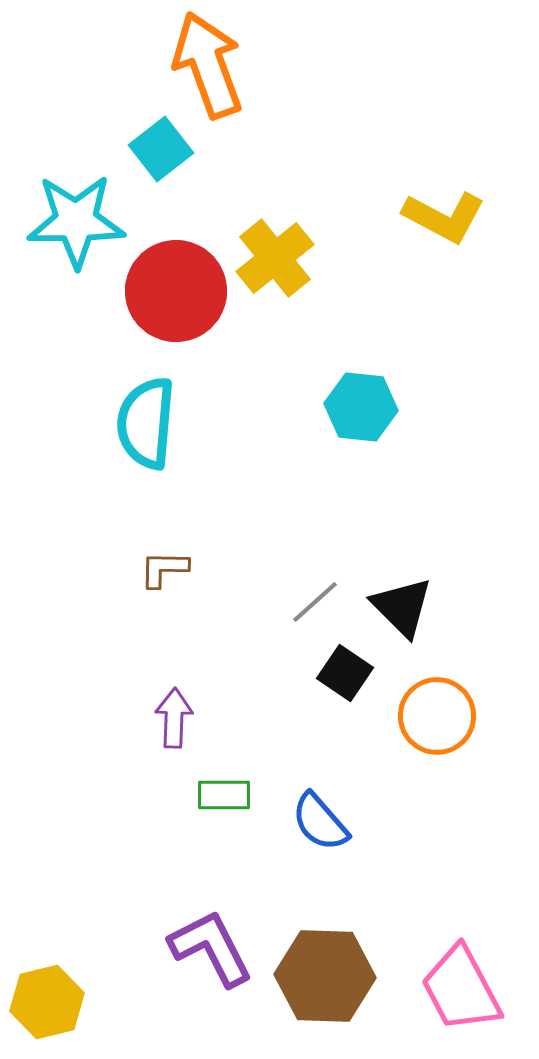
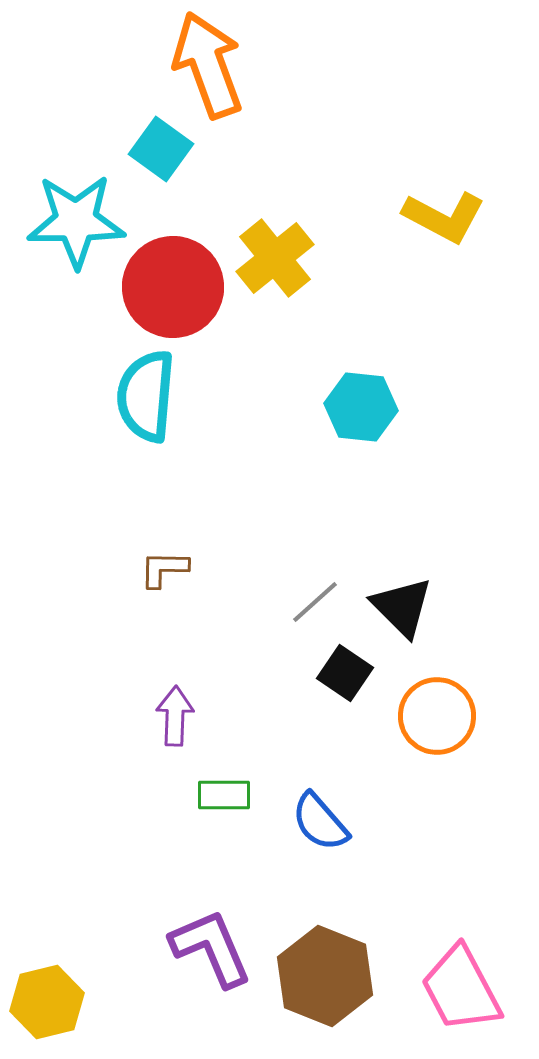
cyan square: rotated 16 degrees counterclockwise
red circle: moved 3 px left, 4 px up
cyan semicircle: moved 27 px up
purple arrow: moved 1 px right, 2 px up
purple L-shape: rotated 4 degrees clockwise
brown hexagon: rotated 20 degrees clockwise
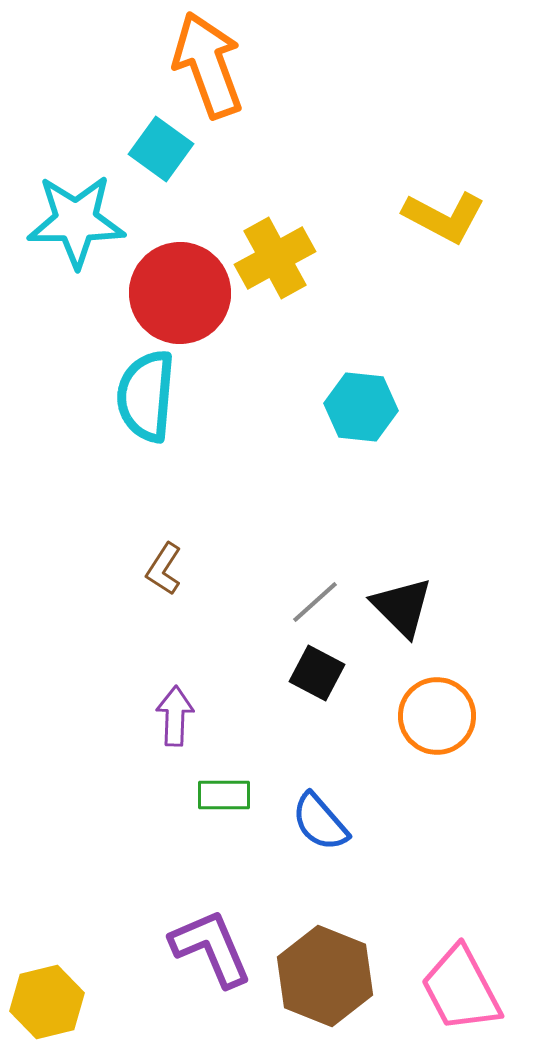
yellow cross: rotated 10 degrees clockwise
red circle: moved 7 px right, 6 px down
brown L-shape: rotated 58 degrees counterclockwise
black square: moved 28 px left; rotated 6 degrees counterclockwise
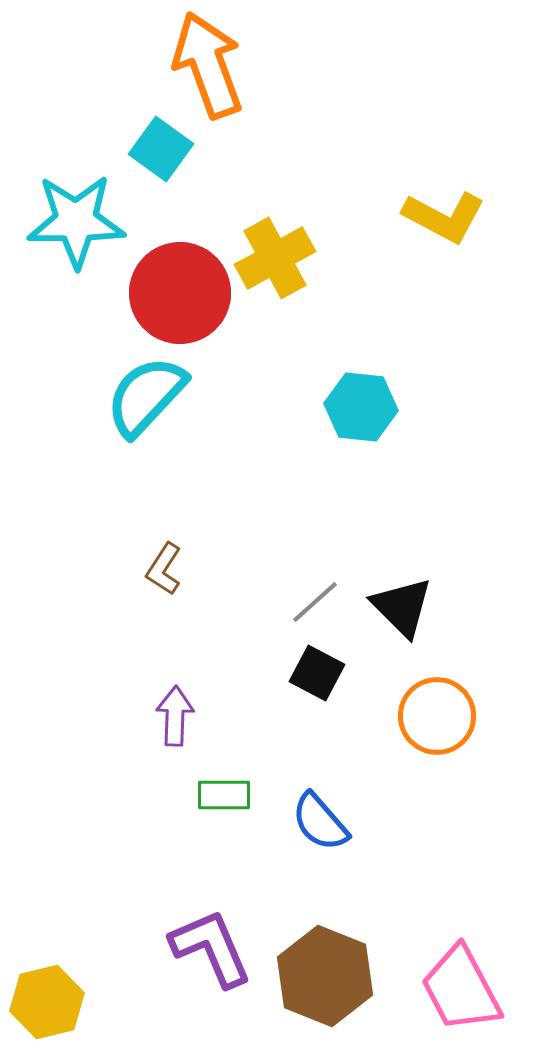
cyan semicircle: rotated 38 degrees clockwise
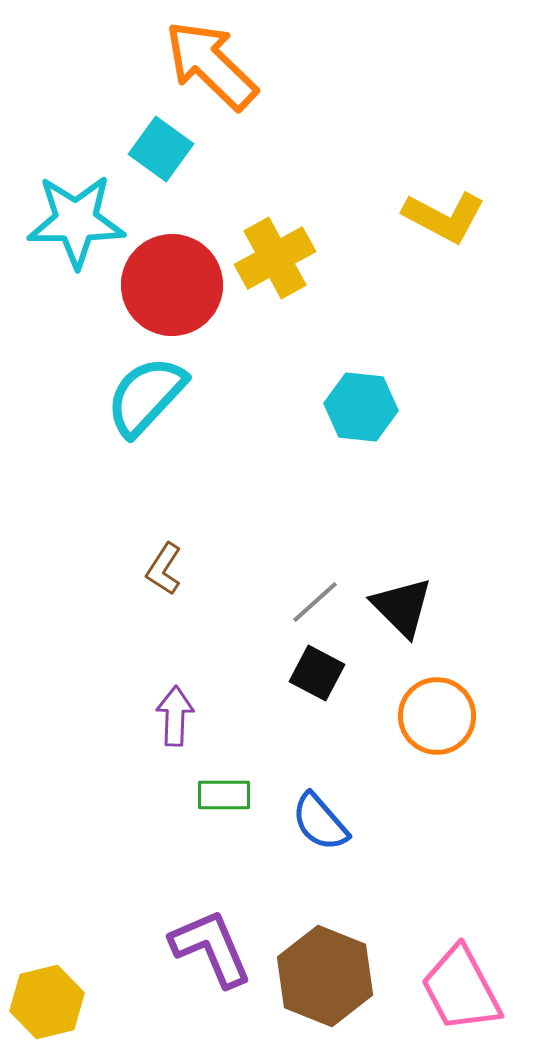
orange arrow: moved 3 px right; rotated 26 degrees counterclockwise
red circle: moved 8 px left, 8 px up
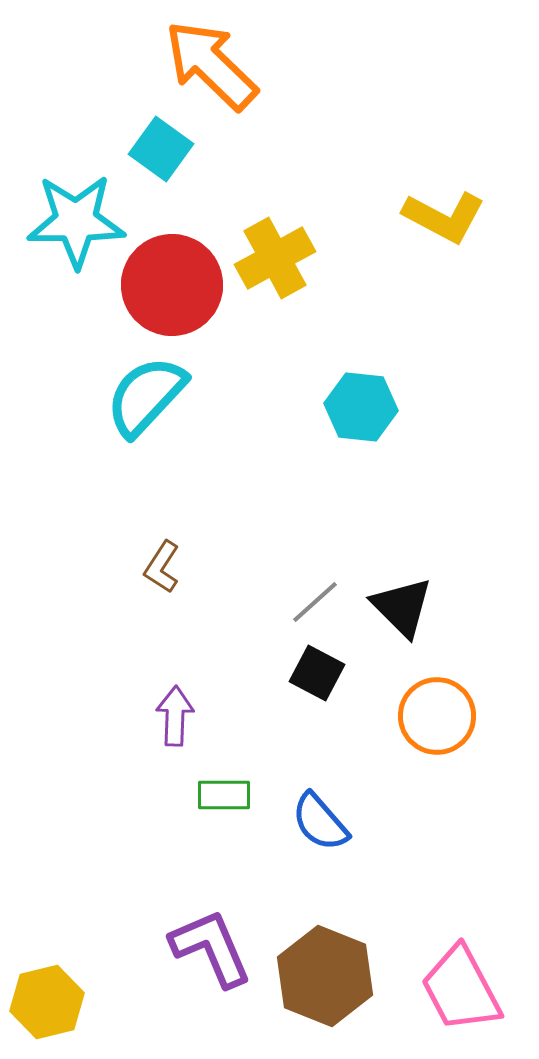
brown L-shape: moved 2 px left, 2 px up
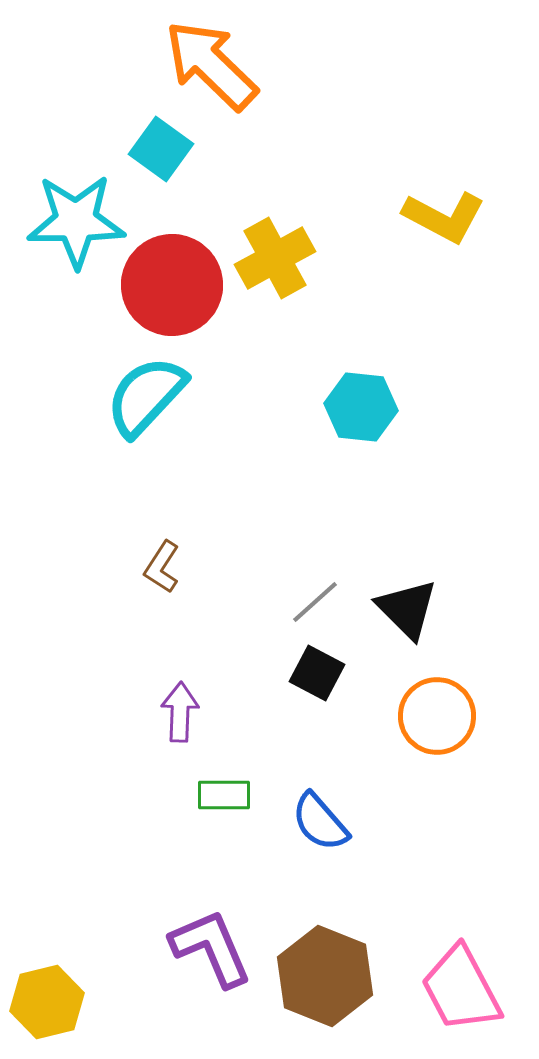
black triangle: moved 5 px right, 2 px down
purple arrow: moved 5 px right, 4 px up
